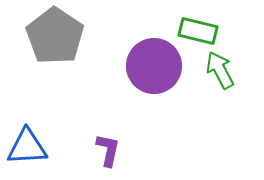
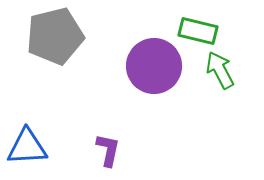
gray pentagon: rotated 24 degrees clockwise
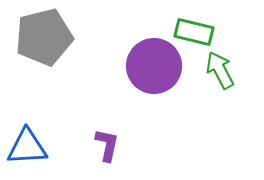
green rectangle: moved 4 px left, 1 px down
gray pentagon: moved 11 px left, 1 px down
purple L-shape: moved 1 px left, 5 px up
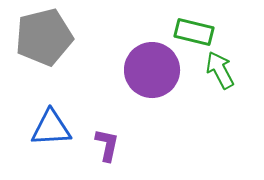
purple circle: moved 2 px left, 4 px down
blue triangle: moved 24 px right, 19 px up
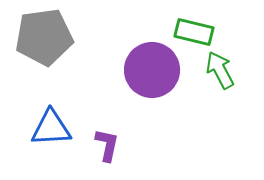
gray pentagon: rotated 6 degrees clockwise
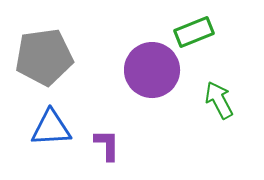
green rectangle: rotated 36 degrees counterclockwise
gray pentagon: moved 20 px down
green arrow: moved 1 px left, 30 px down
purple L-shape: rotated 12 degrees counterclockwise
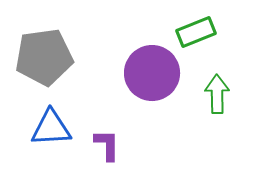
green rectangle: moved 2 px right
purple circle: moved 3 px down
green arrow: moved 2 px left, 6 px up; rotated 27 degrees clockwise
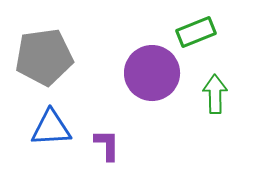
green arrow: moved 2 px left
